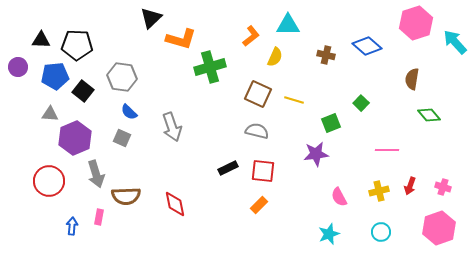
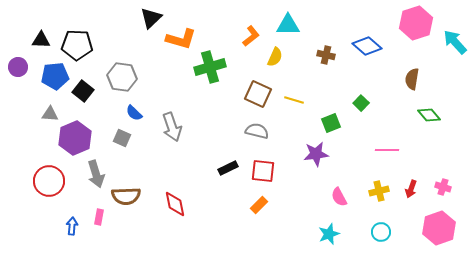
blue semicircle at (129, 112): moved 5 px right, 1 px down
red arrow at (410, 186): moved 1 px right, 3 px down
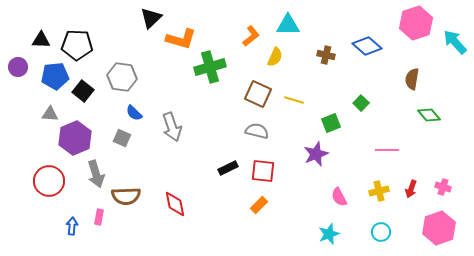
purple star at (316, 154): rotated 15 degrees counterclockwise
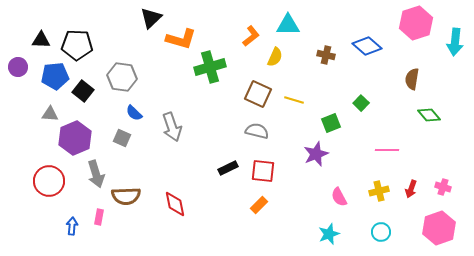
cyan arrow at (455, 42): rotated 132 degrees counterclockwise
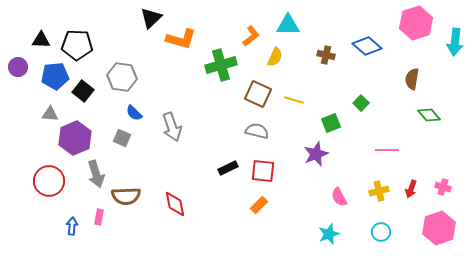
green cross at (210, 67): moved 11 px right, 2 px up
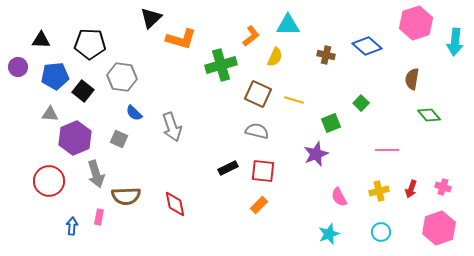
black pentagon at (77, 45): moved 13 px right, 1 px up
gray square at (122, 138): moved 3 px left, 1 px down
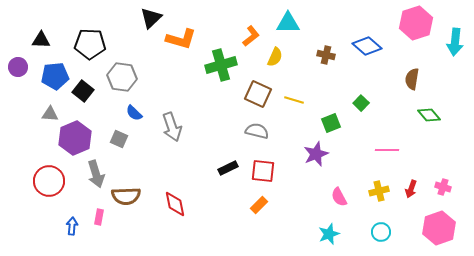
cyan triangle at (288, 25): moved 2 px up
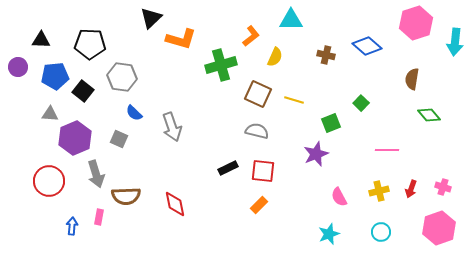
cyan triangle at (288, 23): moved 3 px right, 3 px up
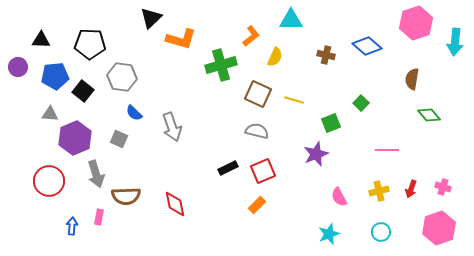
red square at (263, 171): rotated 30 degrees counterclockwise
orange rectangle at (259, 205): moved 2 px left
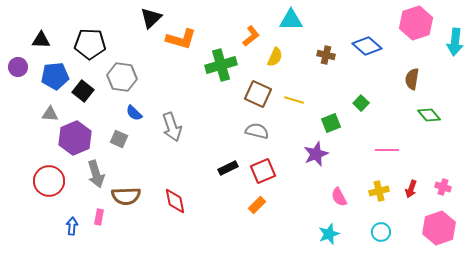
red diamond at (175, 204): moved 3 px up
